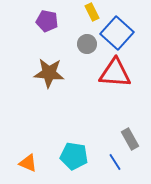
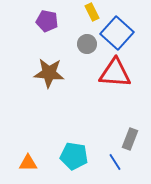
gray rectangle: rotated 50 degrees clockwise
orange triangle: rotated 24 degrees counterclockwise
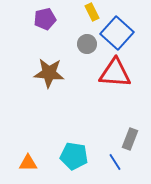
purple pentagon: moved 2 px left, 2 px up; rotated 25 degrees counterclockwise
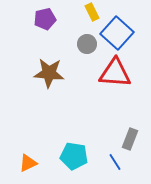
orange triangle: rotated 24 degrees counterclockwise
